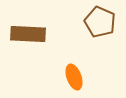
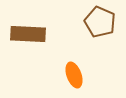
orange ellipse: moved 2 px up
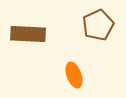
brown pentagon: moved 2 px left, 3 px down; rotated 24 degrees clockwise
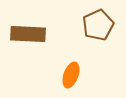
orange ellipse: moved 3 px left; rotated 40 degrees clockwise
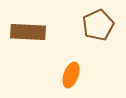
brown rectangle: moved 2 px up
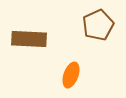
brown rectangle: moved 1 px right, 7 px down
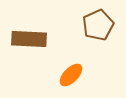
orange ellipse: rotated 25 degrees clockwise
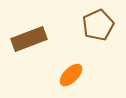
brown rectangle: rotated 24 degrees counterclockwise
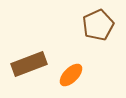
brown rectangle: moved 25 px down
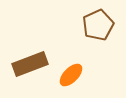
brown rectangle: moved 1 px right
